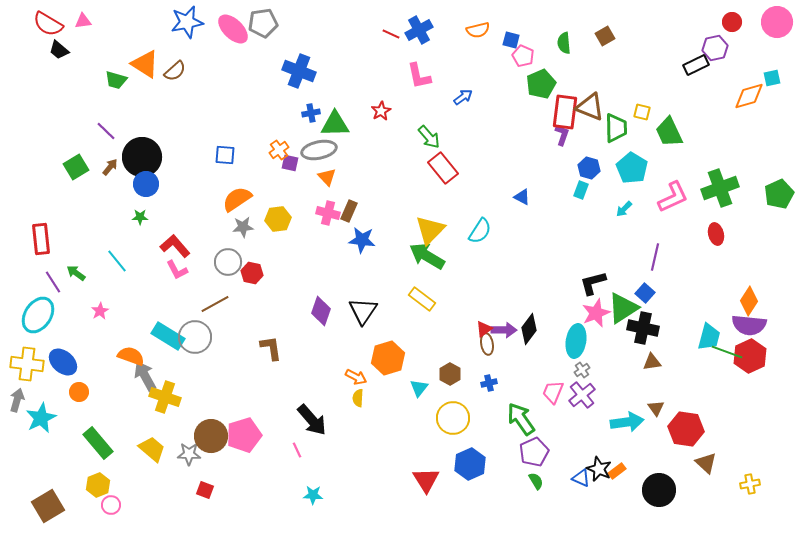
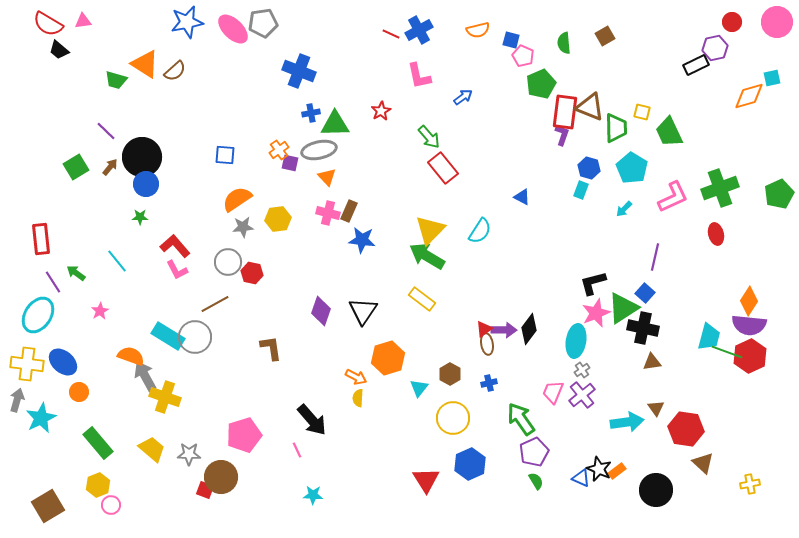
brown circle at (211, 436): moved 10 px right, 41 px down
brown triangle at (706, 463): moved 3 px left
black circle at (659, 490): moved 3 px left
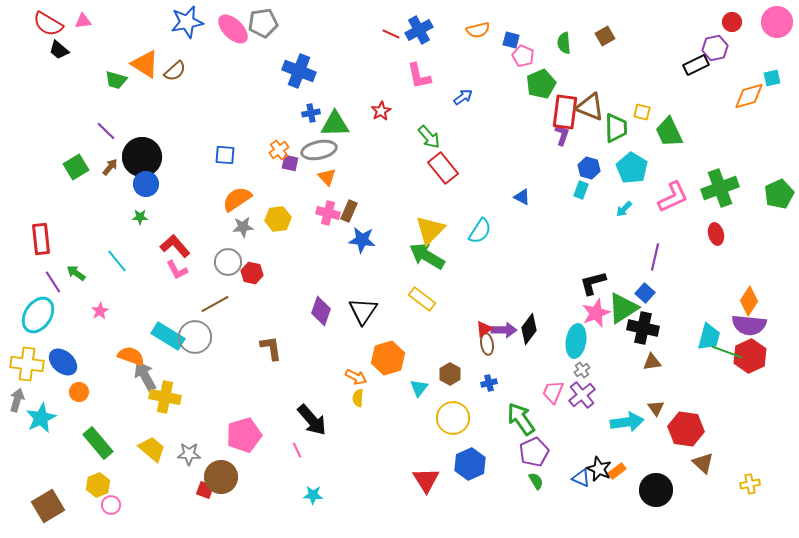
yellow cross at (165, 397): rotated 8 degrees counterclockwise
